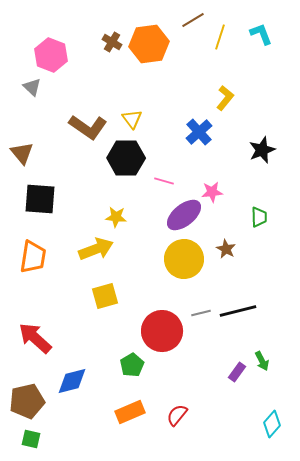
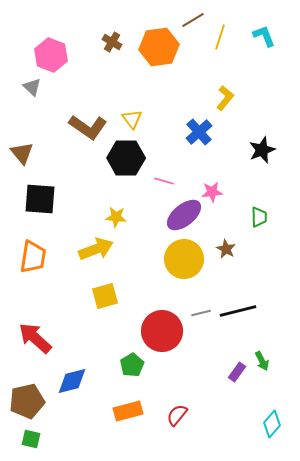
cyan L-shape: moved 3 px right, 2 px down
orange hexagon: moved 10 px right, 3 px down
orange rectangle: moved 2 px left, 1 px up; rotated 8 degrees clockwise
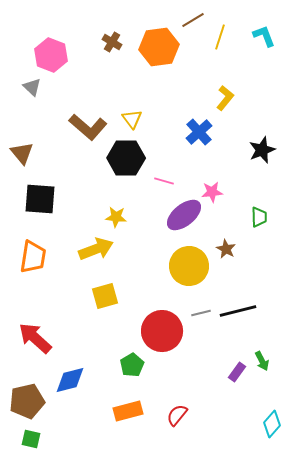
brown L-shape: rotated 6 degrees clockwise
yellow circle: moved 5 px right, 7 px down
blue diamond: moved 2 px left, 1 px up
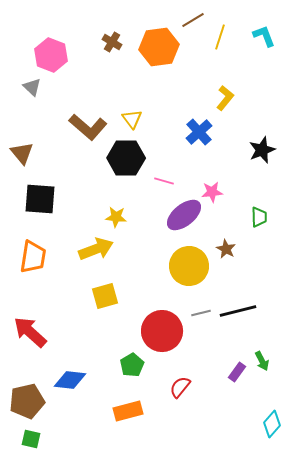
red arrow: moved 5 px left, 6 px up
blue diamond: rotated 20 degrees clockwise
red semicircle: moved 3 px right, 28 px up
